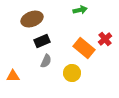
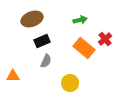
green arrow: moved 10 px down
yellow circle: moved 2 px left, 10 px down
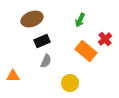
green arrow: rotated 128 degrees clockwise
orange rectangle: moved 2 px right, 3 px down
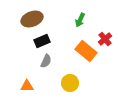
orange triangle: moved 14 px right, 10 px down
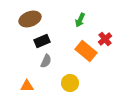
brown ellipse: moved 2 px left
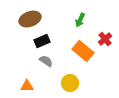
orange rectangle: moved 3 px left
gray semicircle: rotated 80 degrees counterclockwise
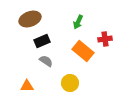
green arrow: moved 2 px left, 2 px down
red cross: rotated 32 degrees clockwise
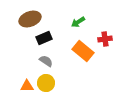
green arrow: rotated 32 degrees clockwise
black rectangle: moved 2 px right, 3 px up
yellow circle: moved 24 px left
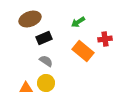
orange triangle: moved 1 px left, 2 px down
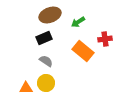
brown ellipse: moved 20 px right, 4 px up
